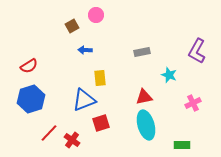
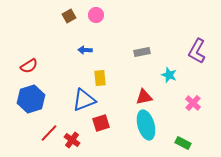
brown square: moved 3 px left, 10 px up
pink cross: rotated 21 degrees counterclockwise
green rectangle: moved 1 px right, 2 px up; rotated 28 degrees clockwise
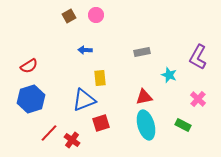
purple L-shape: moved 1 px right, 6 px down
pink cross: moved 5 px right, 4 px up
green rectangle: moved 18 px up
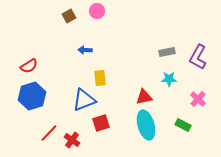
pink circle: moved 1 px right, 4 px up
gray rectangle: moved 25 px right
cyan star: moved 4 px down; rotated 21 degrees counterclockwise
blue hexagon: moved 1 px right, 3 px up
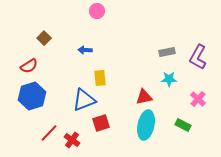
brown square: moved 25 px left, 22 px down; rotated 16 degrees counterclockwise
cyan ellipse: rotated 28 degrees clockwise
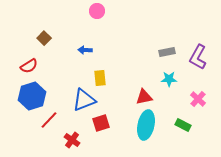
red line: moved 13 px up
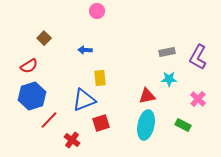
red triangle: moved 3 px right, 1 px up
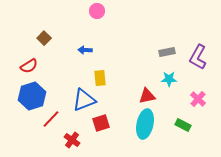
red line: moved 2 px right, 1 px up
cyan ellipse: moved 1 px left, 1 px up
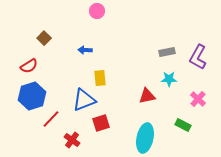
cyan ellipse: moved 14 px down
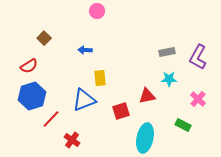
red square: moved 20 px right, 12 px up
